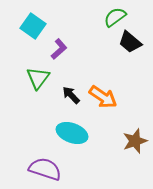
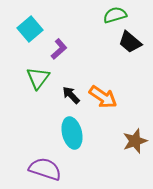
green semicircle: moved 2 px up; rotated 20 degrees clockwise
cyan square: moved 3 px left, 3 px down; rotated 15 degrees clockwise
cyan ellipse: rotated 56 degrees clockwise
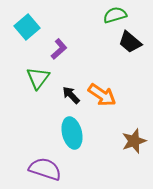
cyan square: moved 3 px left, 2 px up
orange arrow: moved 1 px left, 2 px up
brown star: moved 1 px left
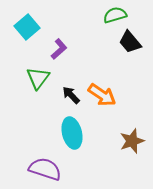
black trapezoid: rotated 10 degrees clockwise
brown star: moved 2 px left
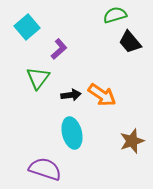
black arrow: rotated 126 degrees clockwise
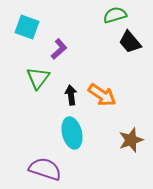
cyan square: rotated 30 degrees counterclockwise
black arrow: rotated 90 degrees counterclockwise
brown star: moved 1 px left, 1 px up
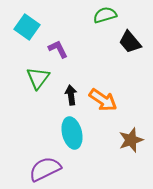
green semicircle: moved 10 px left
cyan square: rotated 15 degrees clockwise
purple L-shape: moved 1 px left; rotated 75 degrees counterclockwise
orange arrow: moved 1 px right, 5 px down
purple semicircle: rotated 44 degrees counterclockwise
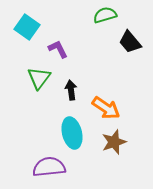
green triangle: moved 1 px right
black arrow: moved 5 px up
orange arrow: moved 3 px right, 8 px down
brown star: moved 17 px left, 2 px down
purple semicircle: moved 4 px right, 2 px up; rotated 20 degrees clockwise
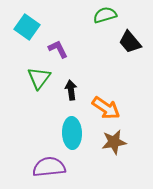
cyan ellipse: rotated 12 degrees clockwise
brown star: rotated 10 degrees clockwise
